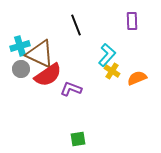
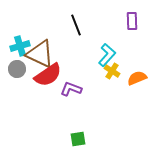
gray circle: moved 4 px left
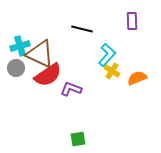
black line: moved 6 px right, 4 px down; rotated 55 degrees counterclockwise
gray circle: moved 1 px left, 1 px up
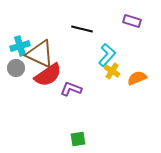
purple rectangle: rotated 72 degrees counterclockwise
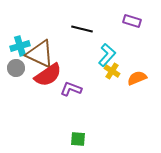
green square: rotated 14 degrees clockwise
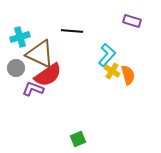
black line: moved 10 px left, 2 px down; rotated 10 degrees counterclockwise
cyan cross: moved 9 px up
orange semicircle: moved 9 px left, 3 px up; rotated 96 degrees clockwise
purple L-shape: moved 38 px left
green square: rotated 28 degrees counterclockwise
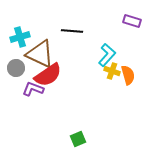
yellow cross: rotated 14 degrees counterclockwise
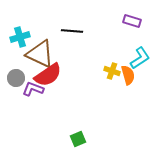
cyan L-shape: moved 33 px right, 3 px down; rotated 15 degrees clockwise
gray circle: moved 10 px down
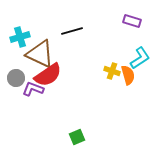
black line: rotated 20 degrees counterclockwise
green square: moved 1 px left, 2 px up
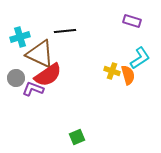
black line: moved 7 px left; rotated 10 degrees clockwise
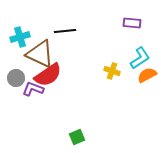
purple rectangle: moved 2 px down; rotated 12 degrees counterclockwise
orange semicircle: moved 19 px right; rotated 102 degrees counterclockwise
